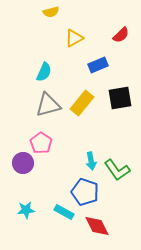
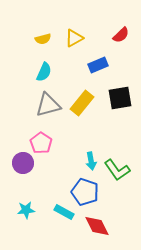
yellow semicircle: moved 8 px left, 27 px down
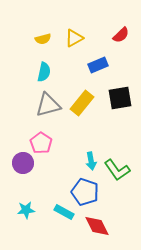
cyan semicircle: rotated 12 degrees counterclockwise
